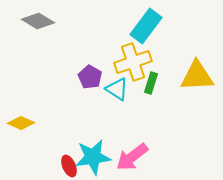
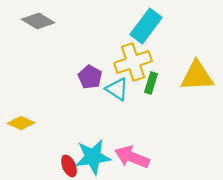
pink arrow: rotated 60 degrees clockwise
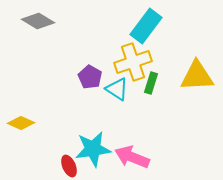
cyan star: moved 8 px up
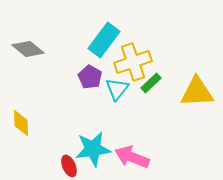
gray diamond: moved 10 px left, 28 px down; rotated 8 degrees clockwise
cyan rectangle: moved 42 px left, 14 px down
yellow triangle: moved 16 px down
green rectangle: rotated 30 degrees clockwise
cyan triangle: rotated 35 degrees clockwise
yellow diamond: rotated 64 degrees clockwise
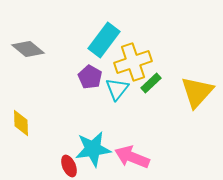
yellow triangle: rotated 45 degrees counterclockwise
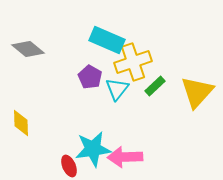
cyan rectangle: moved 3 px right; rotated 76 degrees clockwise
green rectangle: moved 4 px right, 3 px down
pink arrow: moved 7 px left; rotated 24 degrees counterclockwise
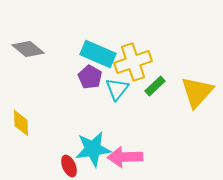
cyan rectangle: moved 9 px left, 14 px down
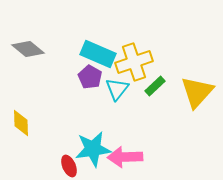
yellow cross: moved 1 px right
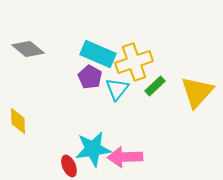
yellow diamond: moved 3 px left, 2 px up
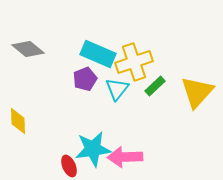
purple pentagon: moved 5 px left, 2 px down; rotated 20 degrees clockwise
